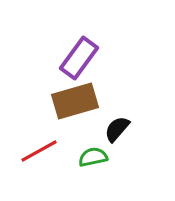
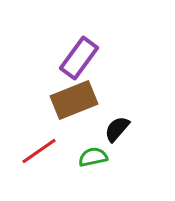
brown rectangle: moved 1 px left, 1 px up; rotated 6 degrees counterclockwise
red line: rotated 6 degrees counterclockwise
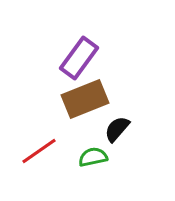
brown rectangle: moved 11 px right, 1 px up
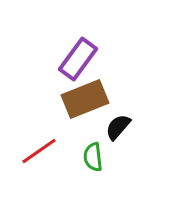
purple rectangle: moved 1 px left, 1 px down
black semicircle: moved 1 px right, 2 px up
green semicircle: rotated 84 degrees counterclockwise
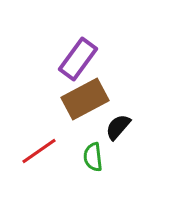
brown rectangle: rotated 6 degrees counterclockwise
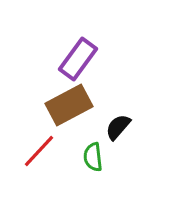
brown rectangle: moved 16 px left, 6 px down
red line: rotated 12 degrees counterclockwise
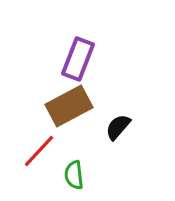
purple rectangle: rotated 15 degrees counterclockwise
brown rectangle: moved 1 px down
green semicircle: moved 19 px left, 18 px down
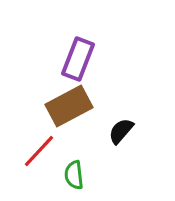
black semicircle: moved 3 px right, 4 px down
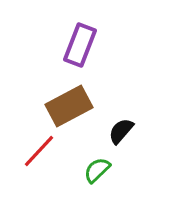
purple rectangle: moved 2 px right, 14 px up
green semicircle: moved 23 px right, 5 px up; rotated 52 degrees clockwise
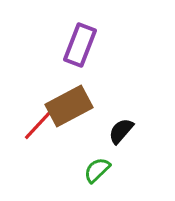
red line: moved 27 px up
